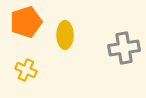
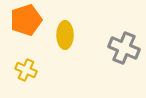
orange pentagon: moved 2 px up
gray cross: rotated 32 degrees clockwise
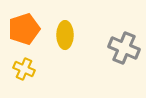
orange pentagon: moved 2 px left, 9 px down
yellow cross: moved 2 px left, 1 px up
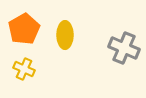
orange pentagon: rotated 12 degrees counterclockwise
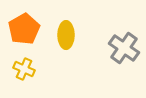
yellow ellipse: moved 1 px right
gray cross: rotated 12 degrees clockwise
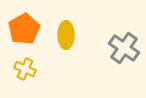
yellow cross: moved 1 px right
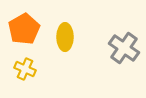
yellow ellipse: moved 1 px left, 2 px down
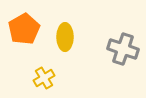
gray cross: moved 1 px left, 1 px down; rotated 16 degrees counterclockwise
yellow cross: moved 19 px right, 9 px down; rotated 35 degrees clockwise
